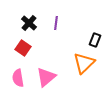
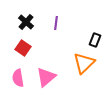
black cross: moved 3 px left, 1 px up
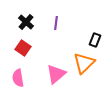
pink triangle: moved 10 px right, 3 px up
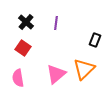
orange triangle: moved 6 px down
